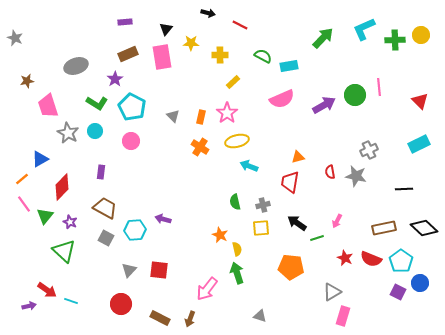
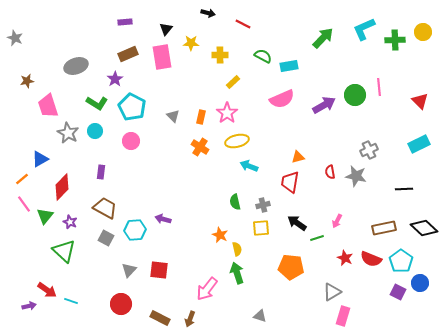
red line at (240, 25): moved 3 px right, 1 px up
yellow circle at (421, 35): moved 2 px right, 3 px up
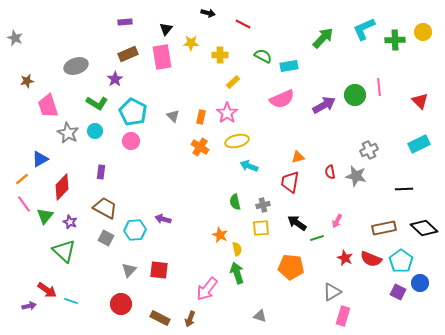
cyan pentagon at (132, 107): moved 1 px right, 5 px down
